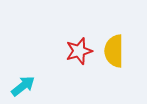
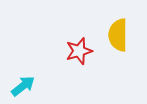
yellow semicircle: moved 4 px right, 16 px up
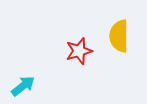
yellow semicircle: moved 1 px right, 1 px down
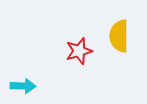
cyan arrow: rotated 40 degrees clockwise
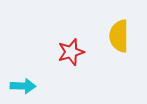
red star: moved 8 px left, 1 px down
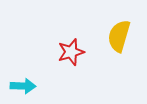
yellow semicircle: rotated 16 degrees clockwise
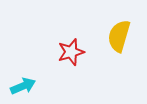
cyan arrow: rotated 25 degrees counterclockwise
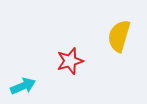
red star: moved 1 px left, 9 px down
